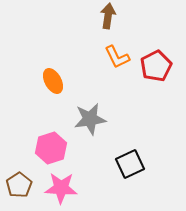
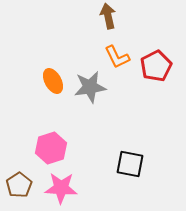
brown arrow: rotated 20 degrees counterclockwise
gray star: moved 32 px up
black square: rotated 36 degrees clockwise
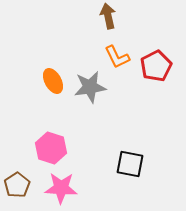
pink hexagon: rotated 24 degrees counterclockwise
brown pentagon: moved 2 px left
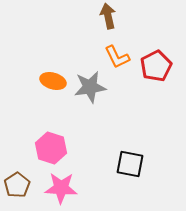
orange ellipse: rotated 45 degrees counterclockwise
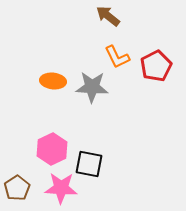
brown arrow: rotated 40 degrees counterclockwise
orange ellipse: rotated 10 degrees counterclockwise
gray star: moved 2 px right; rotated 12 degrees clockwise
pink hexagon: moved 1 px right, 1 px down; rotated 16 degrees clockwise
black square: moved 41 px left
brown pentagon: moved 3 px down
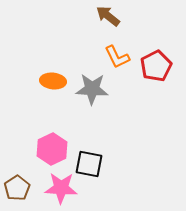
gray star: moved 2 px down
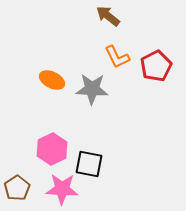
orange ellipse: moved 1 px left, 1 px up; rotated 20 degrees clockwise
pink star: moved 1 px right, 1 px down
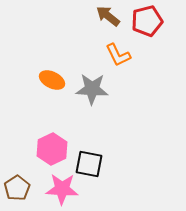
orange L-shape: moved 1 px right, 2 px up
red pentagon: moved 9 px left, 45 px up; rotated 12 degrees clockwise
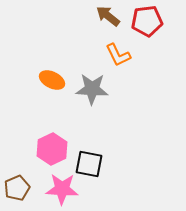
red pentagon: rotated 8 degrees clockwise
brown pentagon: rotated 10 degrees clockwise
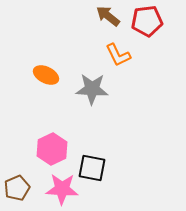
orange ellipse: moved 6 px left, 5 px up
black square: moved 3 px right, 4 px down
